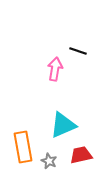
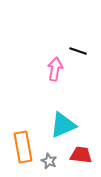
red trapezoid: rotated 20 degrees clockwise
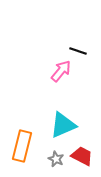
pink arrow: moved 6 px right, 2 px down; rotated 30 degrees clockwise
orange rectangle: moved 1 px left, 1 px up; rotated 24 degrees clockwise
red trapezoid: moved 1 px right, 1 px down; rotated 20 degrees clockwise
gray star: moved 7 px right, 2 px up
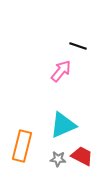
black line: moved 5 px up
gray star: moved 2 px right; rotated 21 degrees counterclockwise
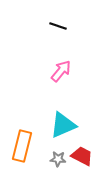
black line: moved 20 px left, 20 px up
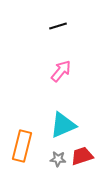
black line: rotated 36 degrees counterclockwise
red trapezoid: rotated 45 degrees counterclockwise
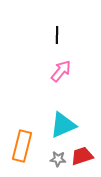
black line: moved 1 px left, 9 px down; rotated 72 degrees counterclockwise
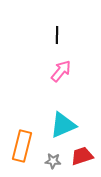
gray star: moved 5 px left, 2 px down
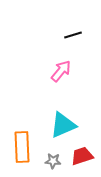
black line: moved 16 px right; rotated 72 degrees clockwise
orange rectangle: moved 1 px down; rotated 16 degrees counterclockwise
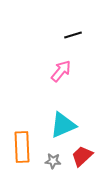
red trapezoid: rotated 25 degrees counterclockwise
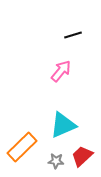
orange rectangle: rotated 48 degrees clockwise
gray star: moved 3 px right
